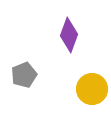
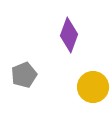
yellow circle: moved 1 px right, 2 px up
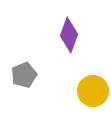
yellow circle: moved 4 px down
